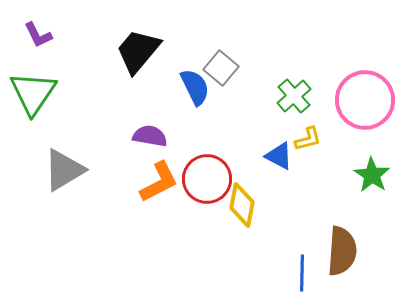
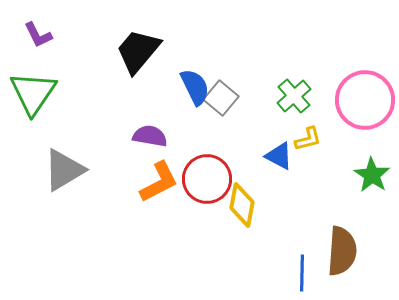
gray square: moved 30 px down
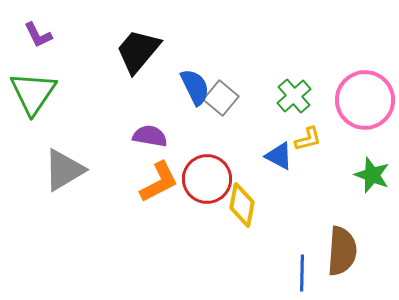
green star: rotated 12 degrees counterclockwise
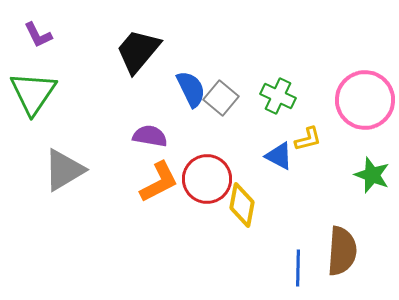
blue semicircle: moved 4 px left, 2 px down
green cross: moved 16 px left; rotated 24 degrees counterclockwise
blue line: moved 4 px left, 5 px up
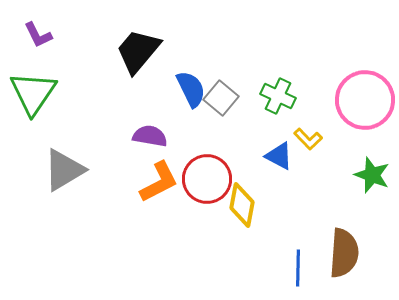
yellow L-shape: rotated 60 degrees clockwise
brown semicircle: moved 2 px right, 2 px down
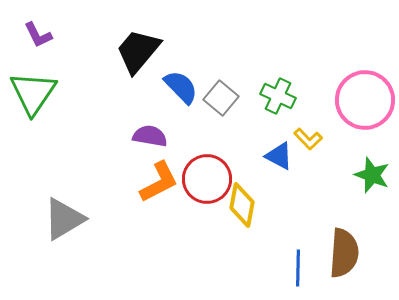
blue semicircle: moved 10 px left, 2 px up; rotated 18 degrees counterclockwise
gray triangle: moved 49 px down
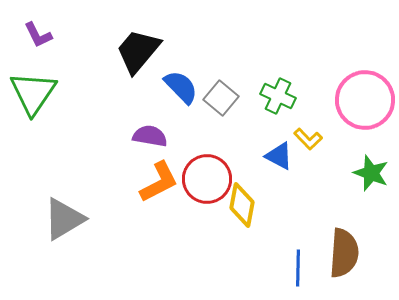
green star: moved 1 px left, 2 px up
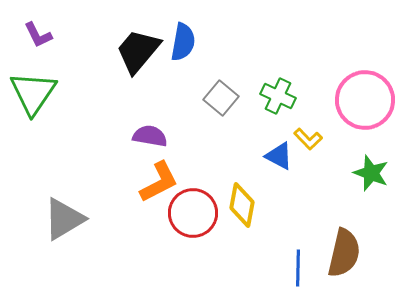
blue semicircle: moved 2 px right, 45 px up; rotated 54 degrees clockwise
red circle: moved 14 px left, 34 px down
brown semicircle: rotated 9 degrees clockwise
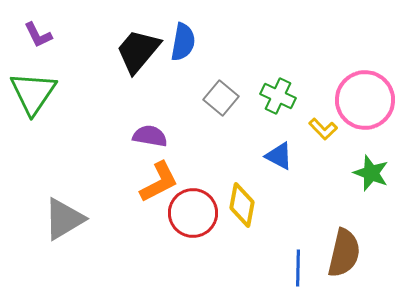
yellow L-shape: moved 15 px right, 10 px up
